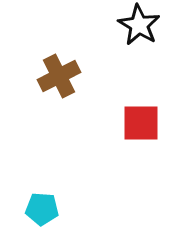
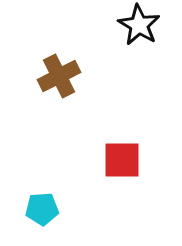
red square: moved 19 px left, 37 px down
cyan pentagon: rotated 8 degrees counterclockwise
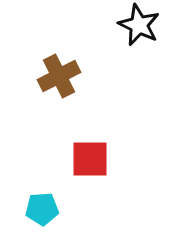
black star: rotated 6 degrees counterclockwise
red square: moved 32 px left, 1 px up
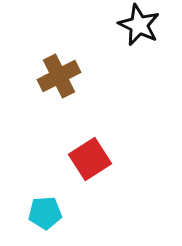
red square: rotated 33 degrees counterclockwise
cyan pentagon: moved 3 px right, 4 px down
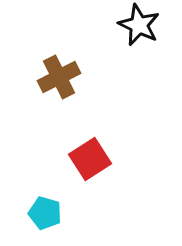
brown cross: moved 1 px down
cyan pentagon: rotated 20 degrees clockwise
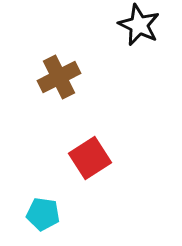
red square: moved 1 px up
cyan pentagon: moved 2 px left, 1 px down; rotated 8 degrees counterclockwise
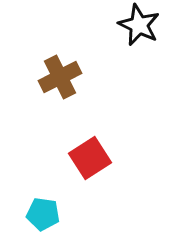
brown cross: moved 1 px right
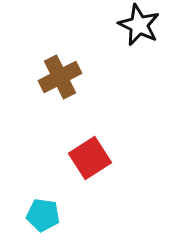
cyan pentagon: moved 1 px down
